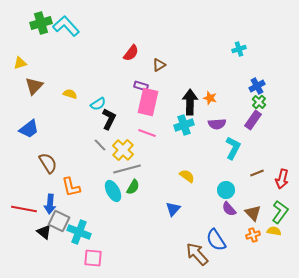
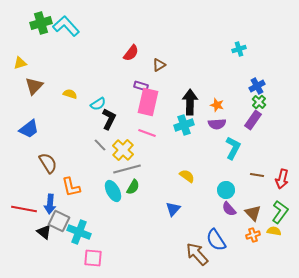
orange star at (210, 98): moved 7 px right, 7 px down
brown line at (257, 173): moved 2 px down; rotated 32 degrees clockwise
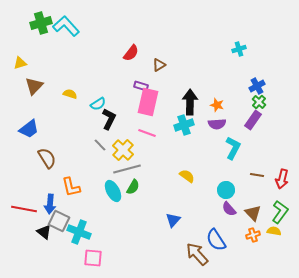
brown semicircle at (48, 163): moved 1 px left, 5 px up
blue triangle at (173, 209): moved 11 px down
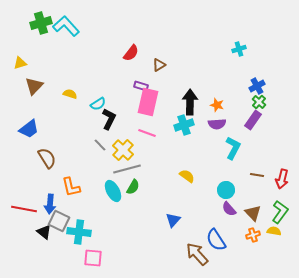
cyan cross at (79, 232): rotated 15 degrees counterclockwise
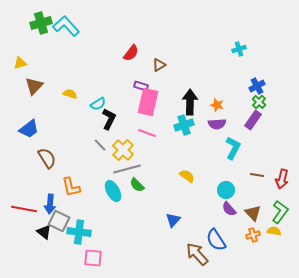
green semicircle at (133, 187): moved 4 px right, 2 px up; rotated 105 degrees clockwise
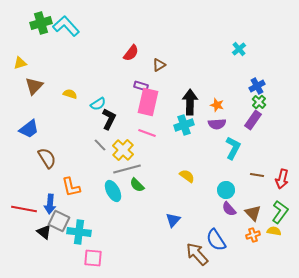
cyan cross at (239, 49): rotated 24 degrees counterclockwise
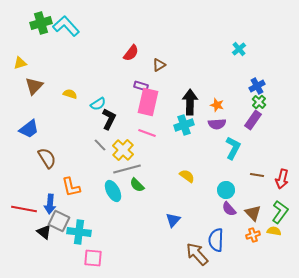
blue semicircle at (216, 240): rotated 35 degrees clockwise
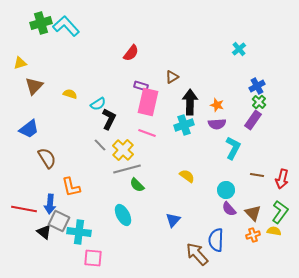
brown triangle at (159, 65): moved 13 px right, 12 px down
cyan ellipse at (113, 191): moved 10 px right, 24 px down
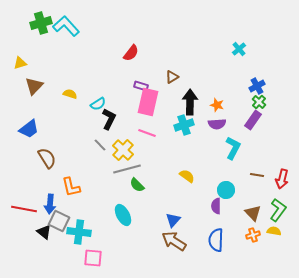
purple semicircle at (229, 209): moved 13 px left, 3 px up; rotated 42 degrees clockwise
green L-shape at (280, 212): moved 2 px left, 2 px up
brown arrow at (197, 254): moved 23 px left, 13 px up; rotated 15 degrees counterclockwise
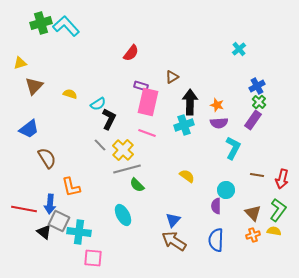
purple semicircle at (217, 124): moved 2 px right, 1 px up
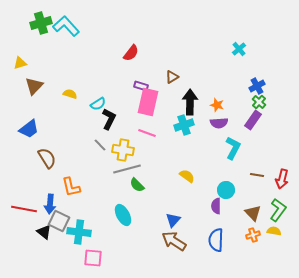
yellow cross at (123, 150): rotated 35 degrees counterclockwise
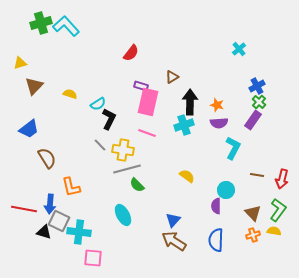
black triangle at (44, 232): rotated 21 degrees counterclockwise
